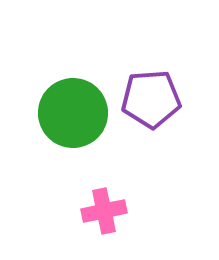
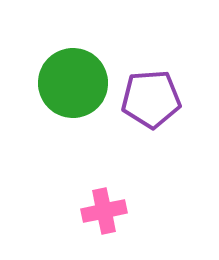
green circle: moved 30 px up
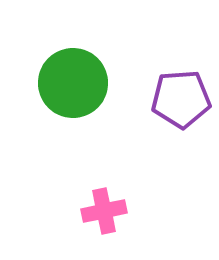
purple pentagon: moved 30 px right
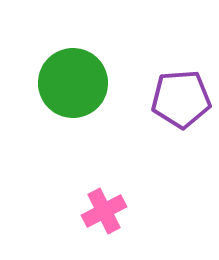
pink cross: rotated 15 degrees counterclockwise
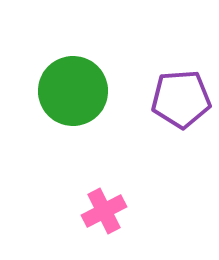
green circle: moved 8 px down
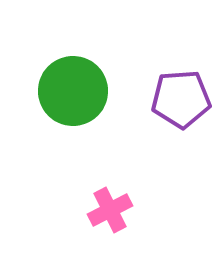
pink cross: moved 6 px right, 1 px up
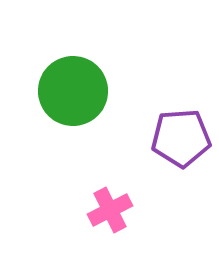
purple pentagon: moved 39 px down
